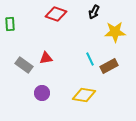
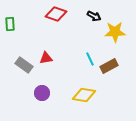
black arrow: moved 4 px down; rotated 88 degrees counterclockwise
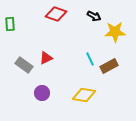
red triangle: rotated 16 degrees counterclockwise
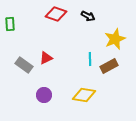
black arrow: moved 6 px left
yellow star: moved 7 px down; rotated 20 degrees counterclockwise
cyan line: rotated 24 degrees clockwise
purple circle: moved 2 px right, 2 px down
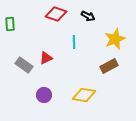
cyan line: moved 16 px left, 17 px up
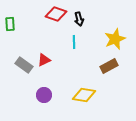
black arrow: moved 9 px left, 3 px down; rotated 48 degrees clockwise
red triangle: moved 2 px left, 2 px down
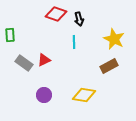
green rectangle: moved 11 px down
yellow star: moved 1 px left; rotated 25 degrees counterclockwise
gray rectangle: moved 2 px up
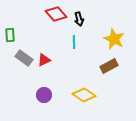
red diamond: rotated 30 degrees clockwise
gray rectangle: moved 5 px up
yellow diamond: rotated 25 degrees clockwise
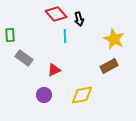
cyan line: moved 9 px left, 6 px up
red triangle: moved 10 px right, 10 px down
yellow diamond: moved 2 px left; rotated 45 degrees counterclockwise
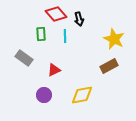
green rectangle: moved 31 px right, 1 px up
